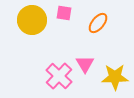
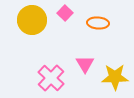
pink square: moved 1 px right; rotated 35 degrees clockwise
orange ellipse: rotated 55 degrees clockwise
pink cross: moved 8 px left, 2 px down
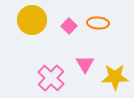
pink square: moved 4 px right, 13 px down
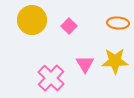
orange ellipse: moved 20 px right
yellow star: moved 16 px up
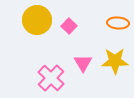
yellow circle: moved 5 px right
pink triangle: moved 2 px left, 1 px up
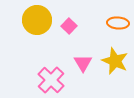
yellow star: rotated 24 degrees clockwise
pink cross: moved 2 px down
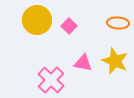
pink triangle: rotated 48 degrees counterclockwise
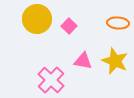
yellow circle: moved 1 px up
pink triangle: moved 2 px up
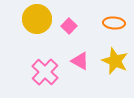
orange ellipse: moved 4 px left
pink triangle: moved 3 px left; rotated 18 degrees clockwise
pink cross: moved 6 px left, 8 px up
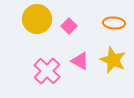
yellow star: moved 2 px left, 1 px up
pink cross: moved 2 px right, 1 px up
